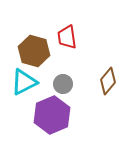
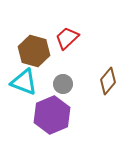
red trapezoid: moved 1 px down; rotated 55 degrees clockwise
cyan triangle: rotated 48 degrees clockwise
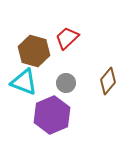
gray circle: moved 3 px right, 1 px up
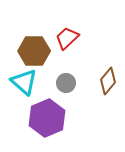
brown hexagon: rotated 16 degrees counterclockwise
cyan triangle: rotated 20 degrees clockwise
purple hexagon: moved 5 px left, 3 px down
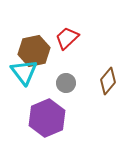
brown hexagon: rotated 12 degrees counterclockwise
cyan triangle: moved 10 px up; rotated 12 degrees clockwise
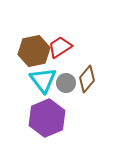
red trapezoid: moved 7 px left, 9 px down; rotated 10 degrees clockwise
cyan triangle: moved 19 px right, 8 px down
brown diamond: moved 21 px left, 2 px up
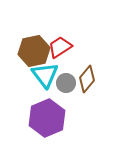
cyan triangle: moved 2 px right, 5 px up
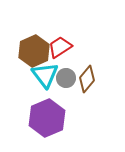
brown hexagon: rotated 12 degrees counterclockwise
gray circle: moved 5 px up
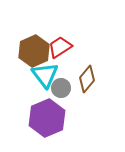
gray circle: moved 5 px left, 10 px down
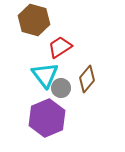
brown hexagon: moved 31 px up; rotated 20 degrees counterclockwise
